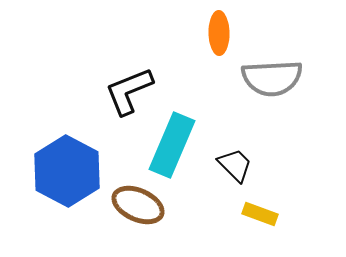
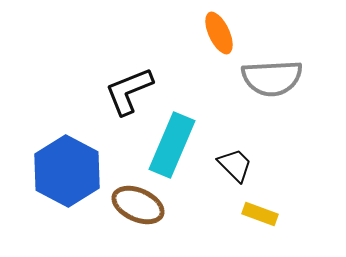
orange ellipse: rotated 24 degrees counterclockwise
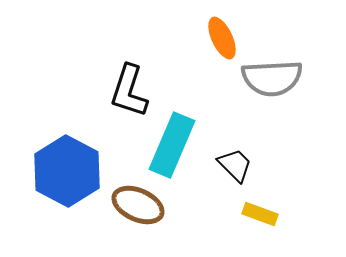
orange ellipse: moved 3 px right, 5 px down
black L-shape: rotated 50 degrees counterclockwise
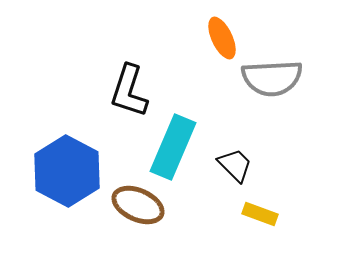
cyan rectangle: moved 1 px right, 2 px down
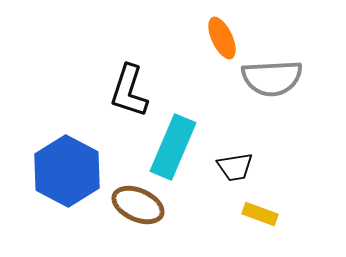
black trapezoid: moved 2 px down; rotated 126 degrees clockwise
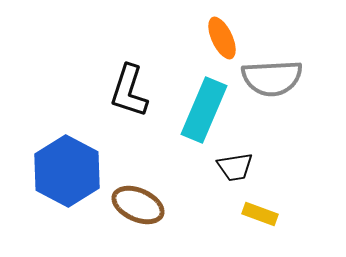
cyan rectangle: moved 31 px right, 37 px up
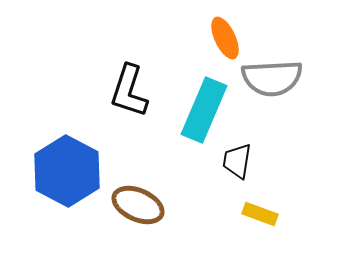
orange ellipse: moved 3 px right
black trapezoid: moved 2 px right, 6 px up; rotated 108 degrees clockwise
